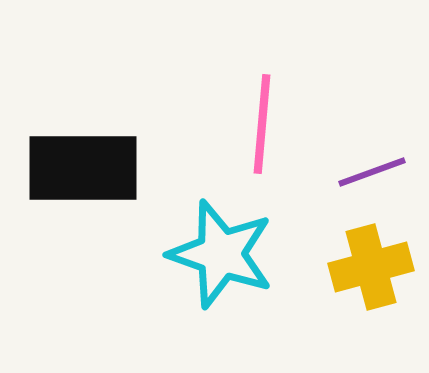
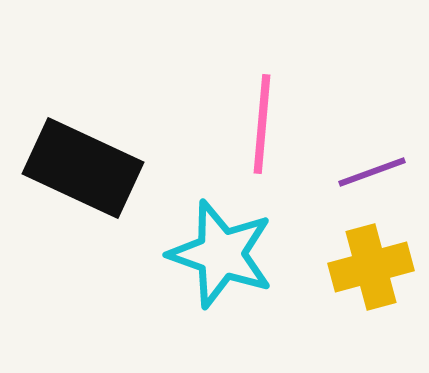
black rectangle: rotated 25 degrees clockwise
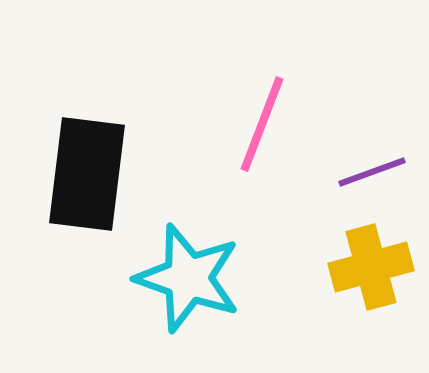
pink line: rotated 16 degrees clockwise
black rectangle: moved 4 px right, 6 px down; rotated 72 degrees clockwise
cyan star: moved 33 px left, 24 px down
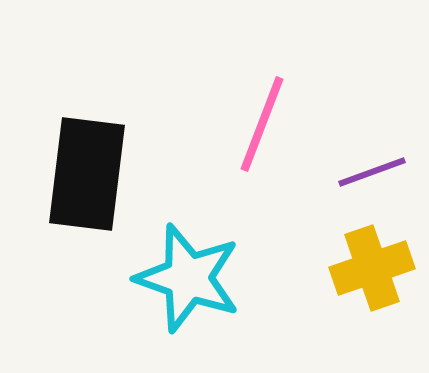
yellow cross: moved 1 px right, 1 px down; rotated 4 degrees counterclockwise
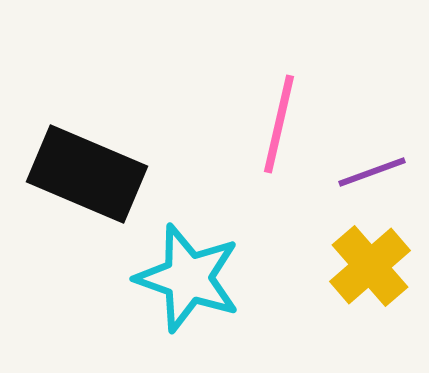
pink line: moved 17 px right; rotated 8 degrees counterclockwise
black rectangle: rotated 74 degrees counterclockwise
yellow cross: moved 2 px left, 2 px up; rotated 22 degrees counterclockwise
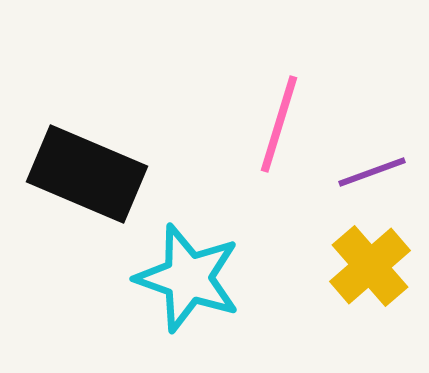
pink line: rotated 4 degrees clockwise
